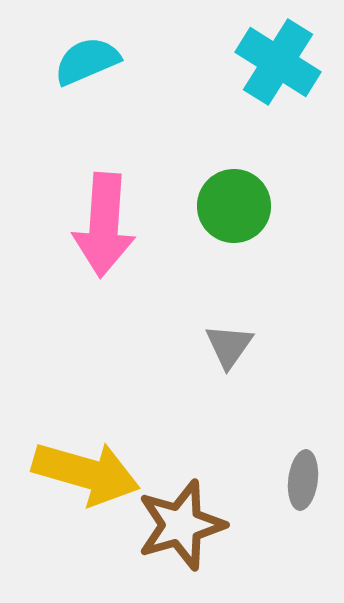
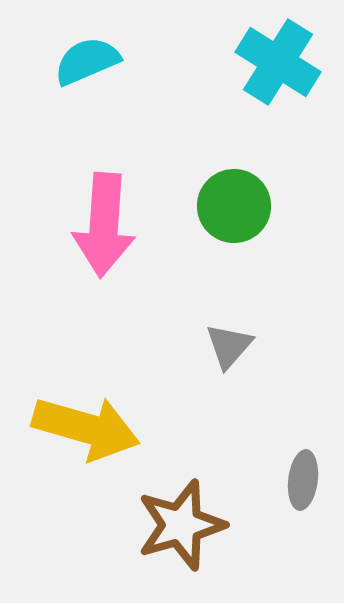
gray triangle: rotated 6 degrees clockwise
yellow arrow: moved 45 px up
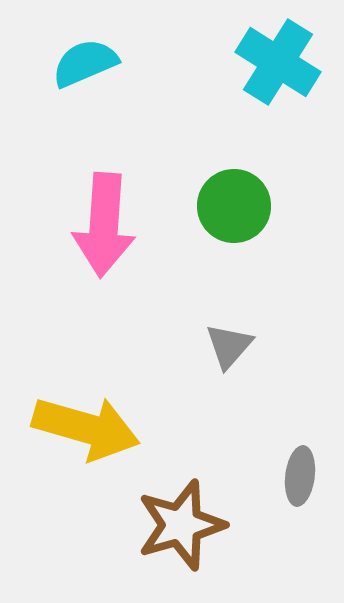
cyan semicircle: moved 2 px left, 2 px down
gray ellipse: moved 3 px left, 4 px up
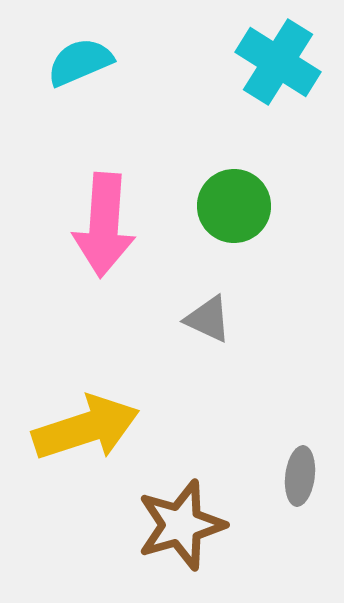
cyan semicircle: moved 5 px left, 1 px up
gray triangle: moved 21 px left, 27 px up; rotated 46 degrees counterclockwise
yellow arrow: rotated 34 degrees counterclockwise
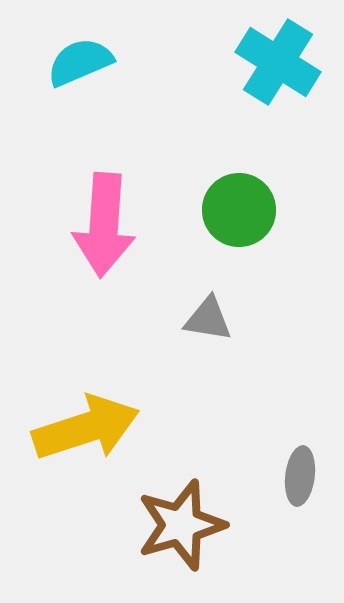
green circle: moved 5 px right, 4 px down
gray triangle: rotated 16 degrees counterclockwise
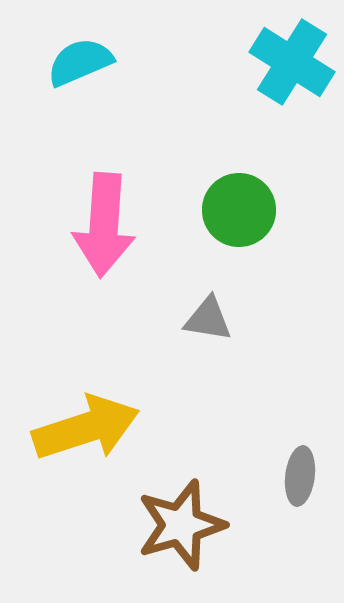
cyan cross: moved 14 px right
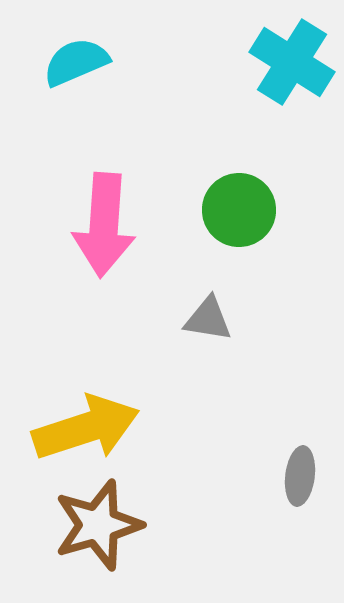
cyan semicircle: moved 4 px left
brown star: moved 83 px left
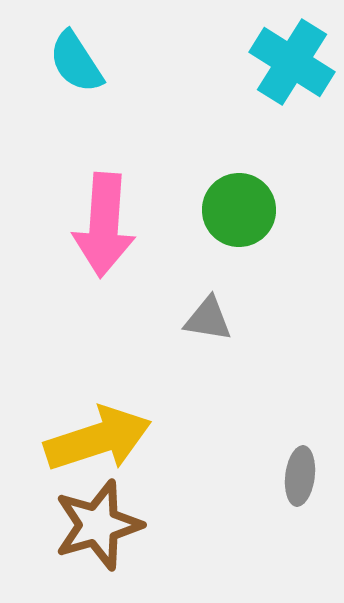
cyan semicircle: rotated 100 degrees counterclockwise
yellow arrow: moved 12 px right, 11 px down
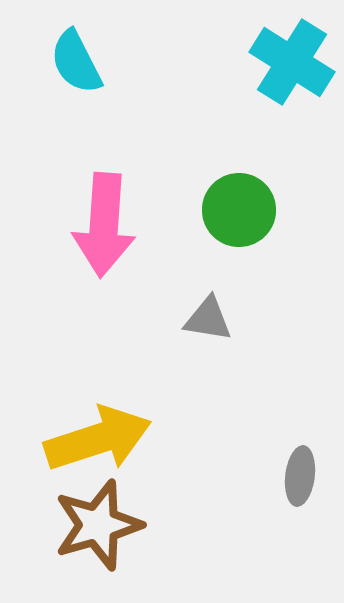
cyan semicircle: rotated 6 degrees clockwise
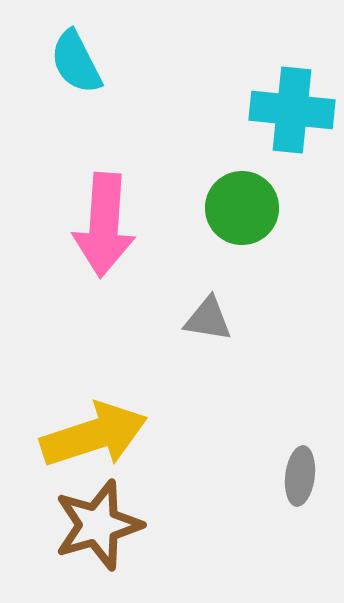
cyan cross: moved 48 px down; rotated 26 degrees counterclockwise
green circle: moved 3 px right, 2 px up
yellow arrow: moved 4 px left, 4 px up
